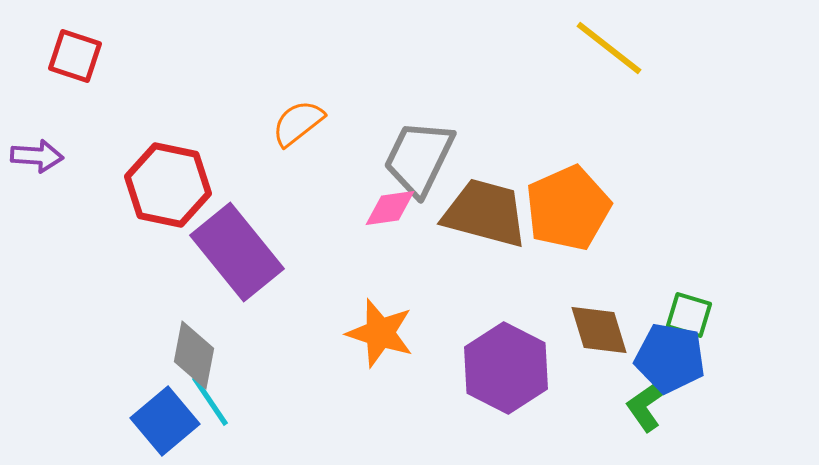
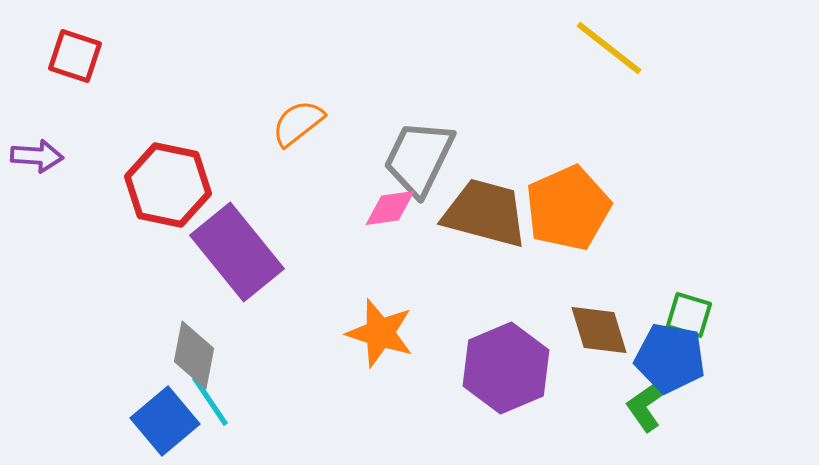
purple hexagon: rotated 10 degrees clockwise
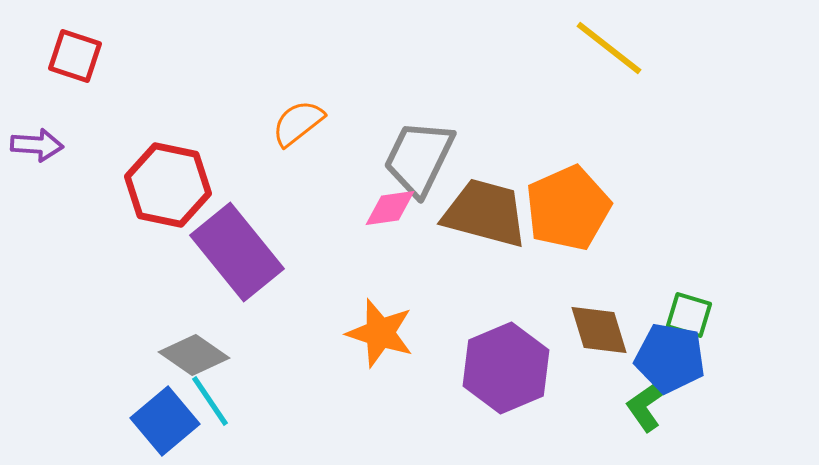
purple arrow: moved 11 px up
gray diamond: rotated 66 degrees counterclockwise
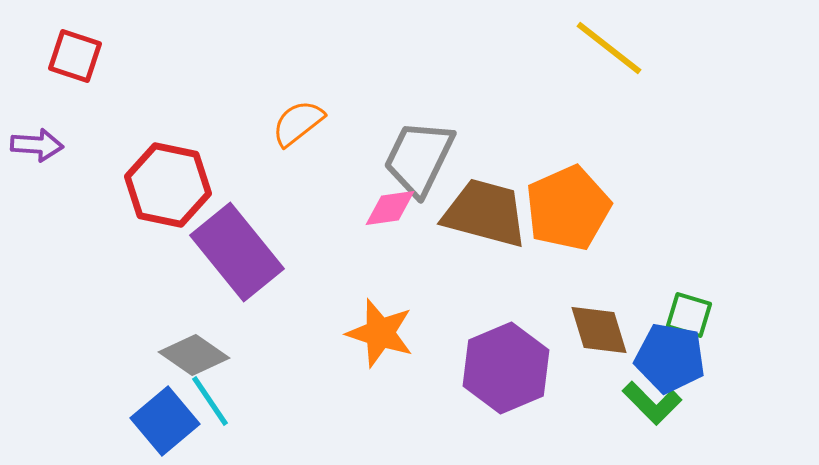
green L-shape: moved 3 px right; rotated 100 degrees counterclockwise
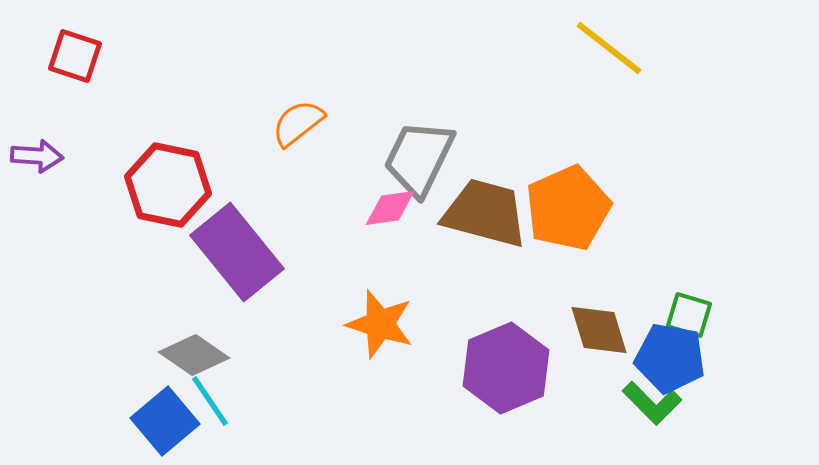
purple arrow: moved 11 px down
orange star: moved 9 px up
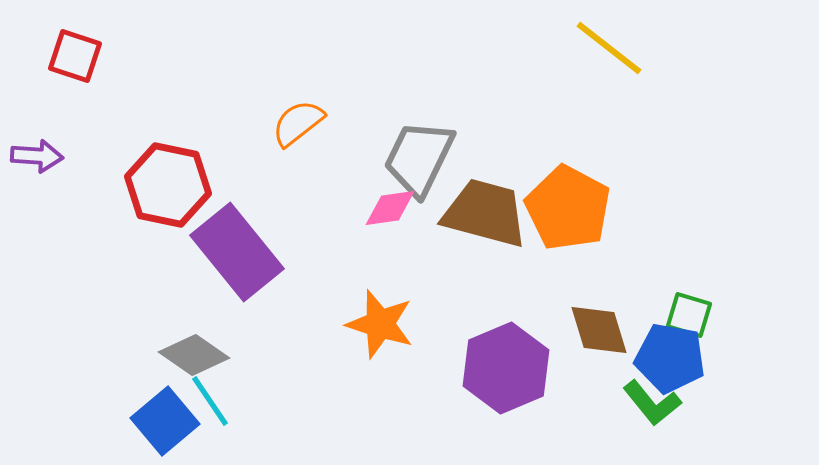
orange pentagon: rotated 20 degrees counterclockwise
green L-shape: rotated 6 degrees clockwise
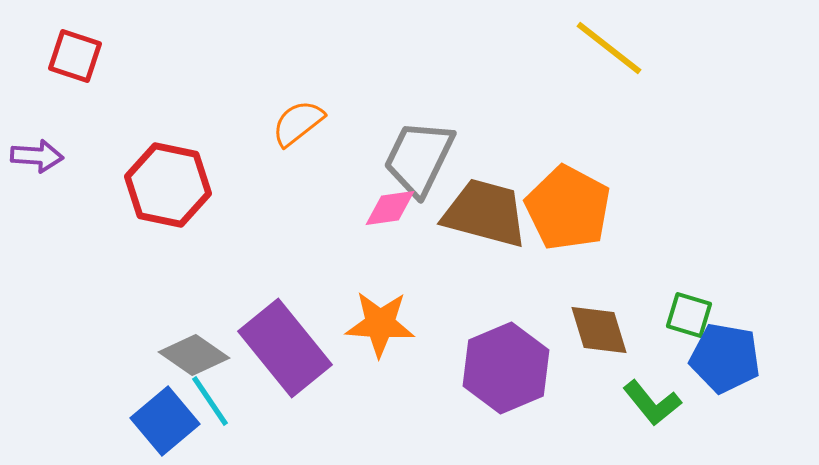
purple rectangle: moved 48 px right, 96 px down
orange star: rotated 14 degrees counterclockwise
blue pentagon: moved 55 px right
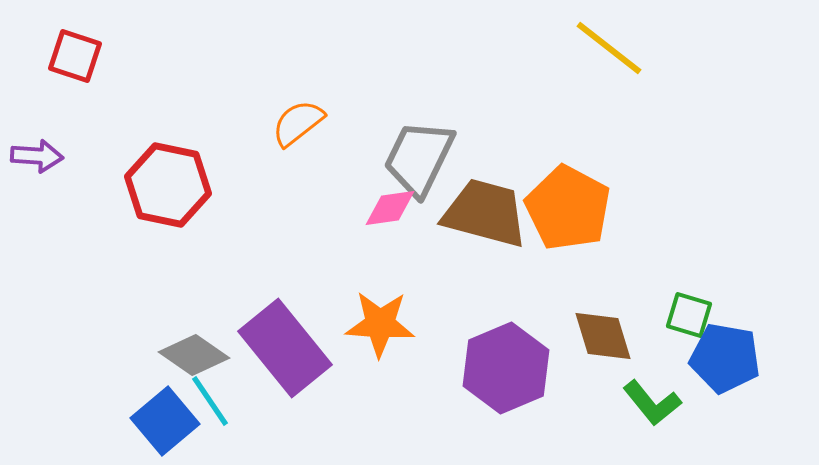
brown diamond: moved 4 px right, 6 px down
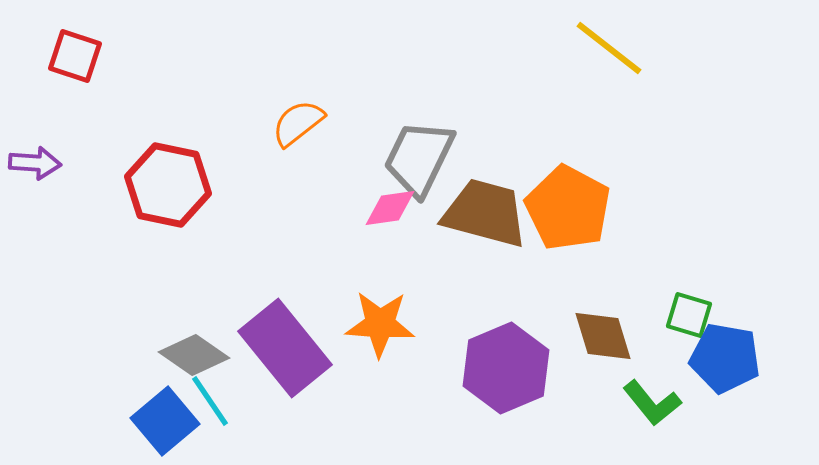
purple arrow: moved 2 px left, 7 px down
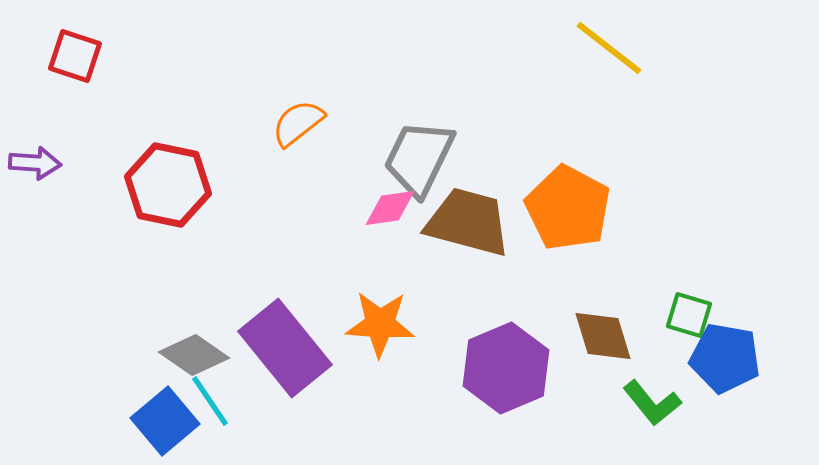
brown trapezoid: moved 17 px left, 9 px down
